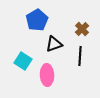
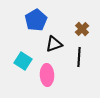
blue pentagon: moved 1 px left
black line: moved 1 px left, 1 px down
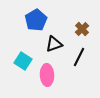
black line: rotated 24 degrees clockwise
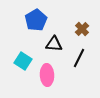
black triangle: rotated 24 degrees clockwise
black line: moved 1 px down
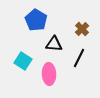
blue pentagon: rotated 10 degrees counterclockwise
pink ellipse: moved 2 px right, 1 px up
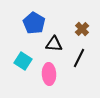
blue pentagon: moved 2 px left, 3 px down
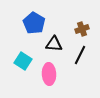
brown cross: rotated 24 degrees clockwise
black line: moved 1 px right, 3 px up
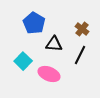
brown cross: rotated 32 degrees counterclockwise
cyan square: rotated 12 degrees clockwise
pink ellipse: rotated 65 degrees counterclockwise
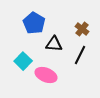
pink ellipse: moved 3 px left, 1 px down
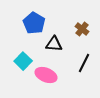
black line: moved 4 px right, 8 px down
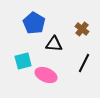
cyan square: rotated 30 degrees clockwise
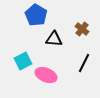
blue pentagon: moved 2 px right, 8 px up
black triangle: moved 5 px up
cyan square: rotated 12 degrees counterclockwise
